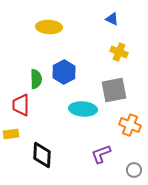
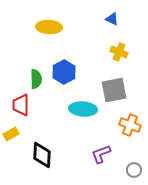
yellow rectangle: rotated 21 degrees counterclockwise
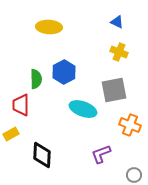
blue triangle: moved 5 px right, 3 px down
cyan ellipse: rotated 16 degrees clockwise
gray circle: moved 5 px down
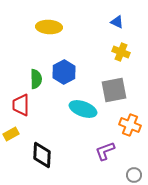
yellow cross: moved 2 px right
purple L-shape: moved 4 px right, 3 px up
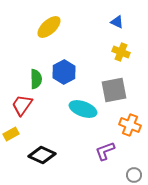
yellow ellipse: rotated 45 degrees counterclockwise
red trapezoid: moved 1 px right; rotated 35 degrees clockwise
black diamond: rotated 68 degrees counterclockwise
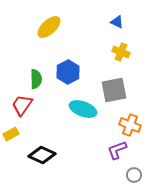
blue hexagon: moved 4 px right
purple L-shape: moved 12 px right, 1 px up
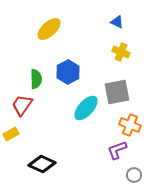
yellow ellipse: moved 2 px down
gray square: moved 3 px right, 2 px down
cyan ellipse: moved 3 px right, 1 px up; rotated 68 degrees counterclockwise
black diamond: moved 9 px down
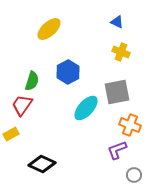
green semicircle: moved 4 px left, 2 px down; rotated 18 degrees clockwise
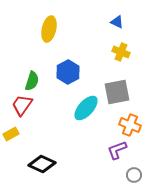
yellow ellipse: rotated 35 degrees counterclockwise
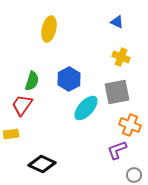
yellow cross: moved 5 px down
blue hexagon: moved 1 px right, 7 px down
yellow rectangle: rotated 21 degrees clockwise
